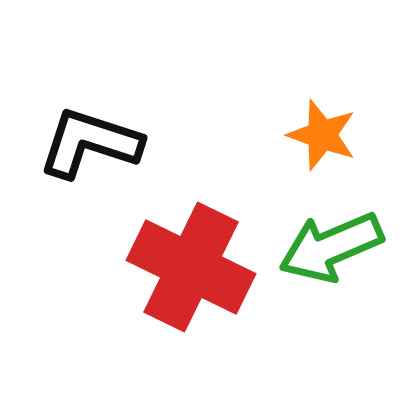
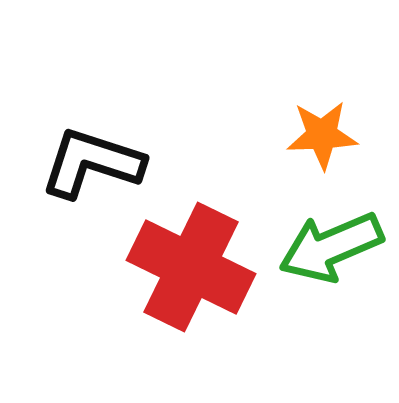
orange star: rotated 22 degrees counterclockwise
black L-shape: moved 2 px right, 20 px down
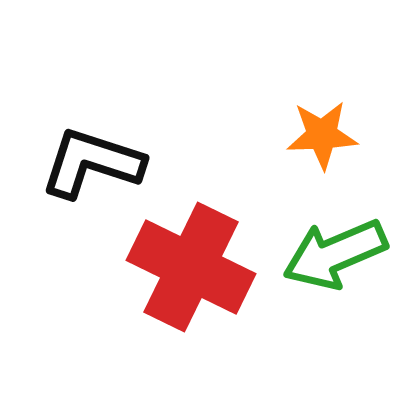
green arrow: moved 4 px right, 7 px down
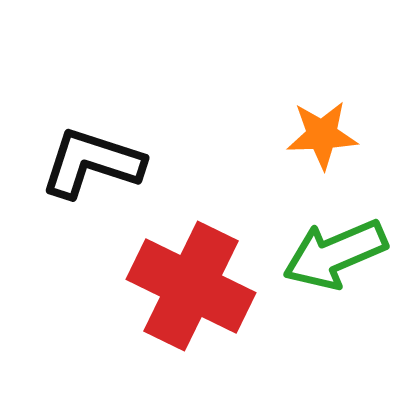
red cross: moved 19 px down
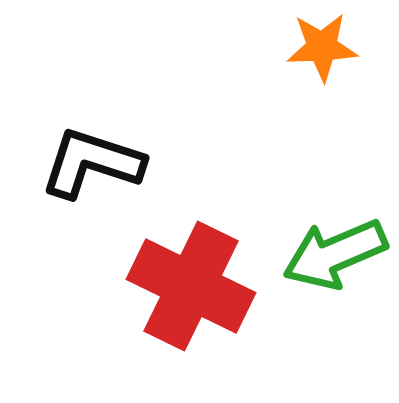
orange star: moved 88 px up
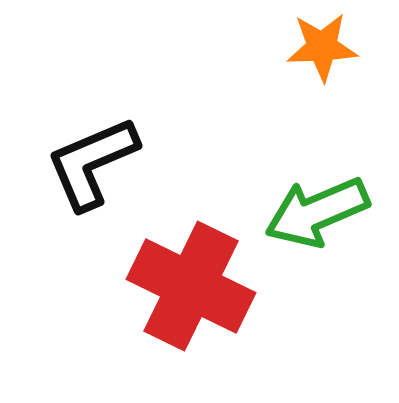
black L-shape: rotated 41 degrees counterclockwise
green arrow: moved 18 px left, 42 px up
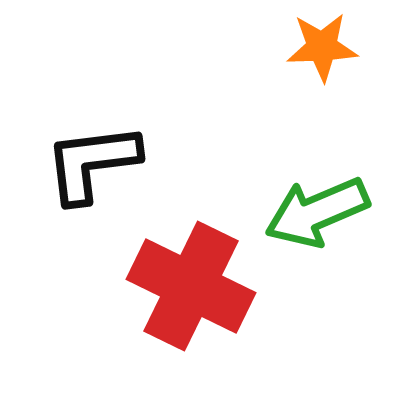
black L-shape: rotated 16 degrees clockwise
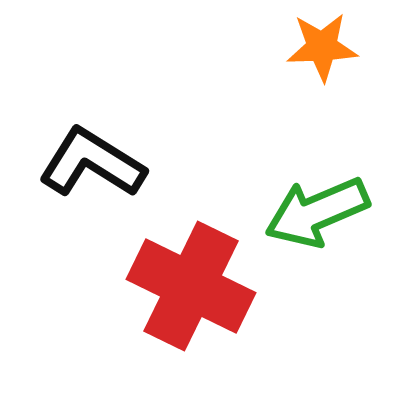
black L-shape: rotated 39 degrees clockwise
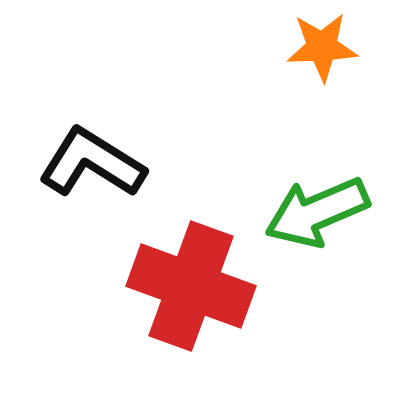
red cross: rotated 6 degrees counterclockwise
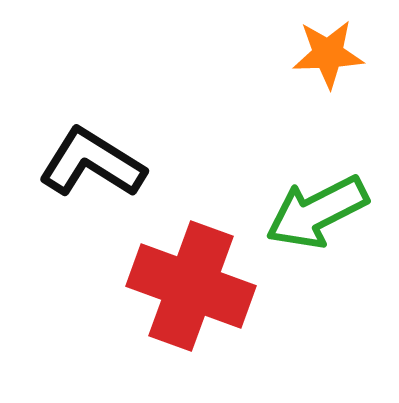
orange star: moved 6 px right, 7 px down
green arrow: rotated 4 degrees counterclockwise
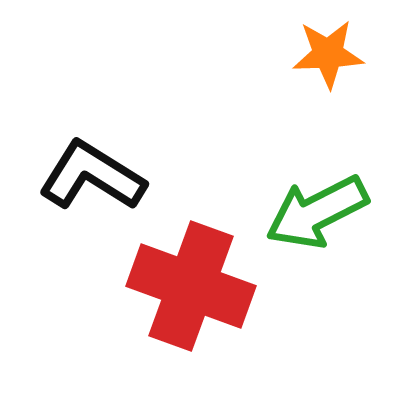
black L-shape: moved 13 px down
